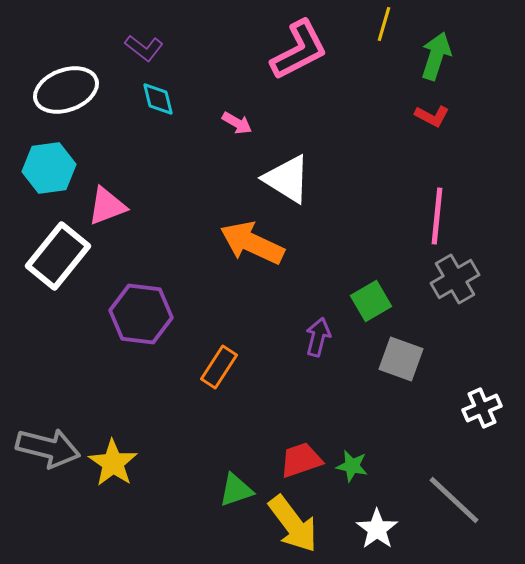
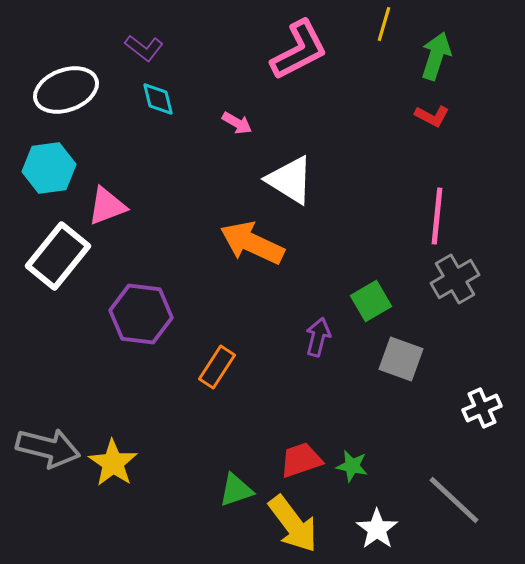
white triangle: moved 3 px right, 1 px down
orange rectangle: moved 2 px left
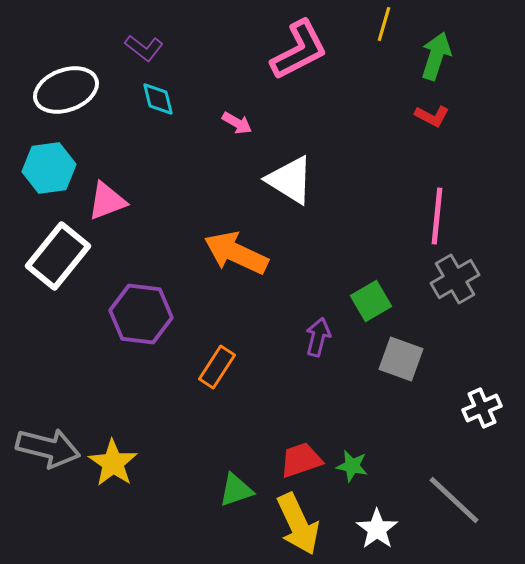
pink triangle: moved 5 px up
orange arrow: moved 16 px left, 10 px down
yellow arrow: moved 5 px right; rotated 12 degrees clockwise
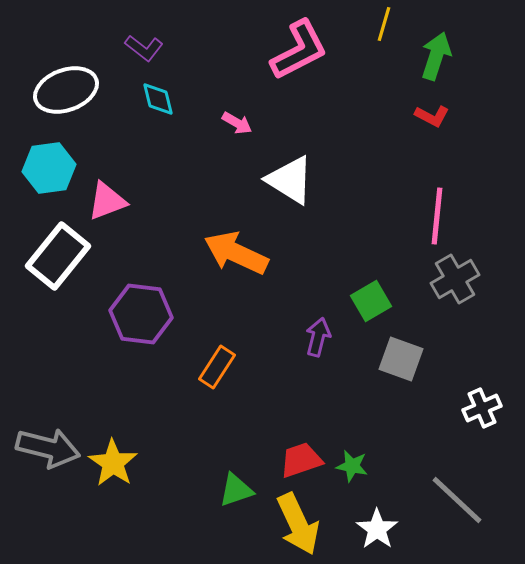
gray line: moved 3 px right
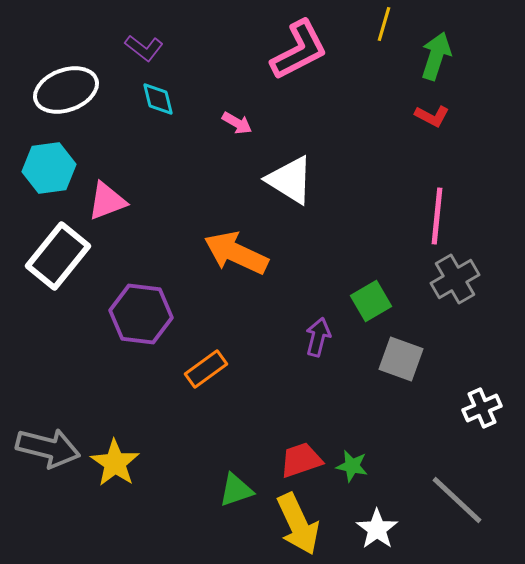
orange rectangle: moved 11 px left, 2 px down; rotated 21 degrees clockwise
yellow star: moved 2 px right
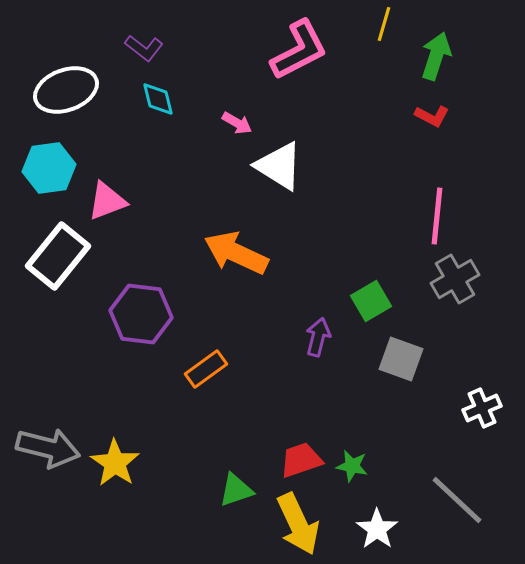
white triangle: moved 11 px left, 14 px up
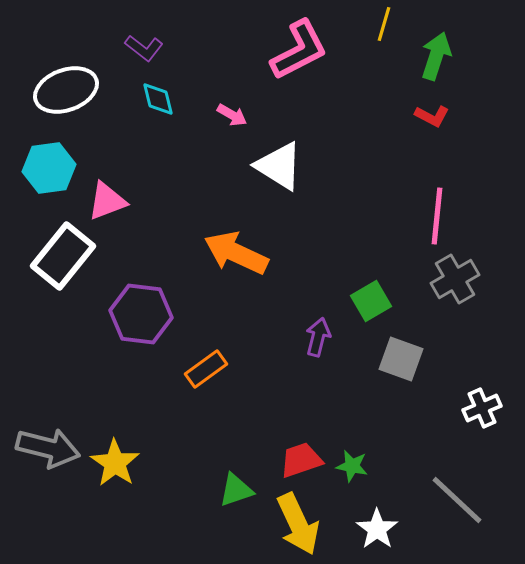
pink arrow: moved 5 px left, 8 px up
white rectangle: moved 5 px right
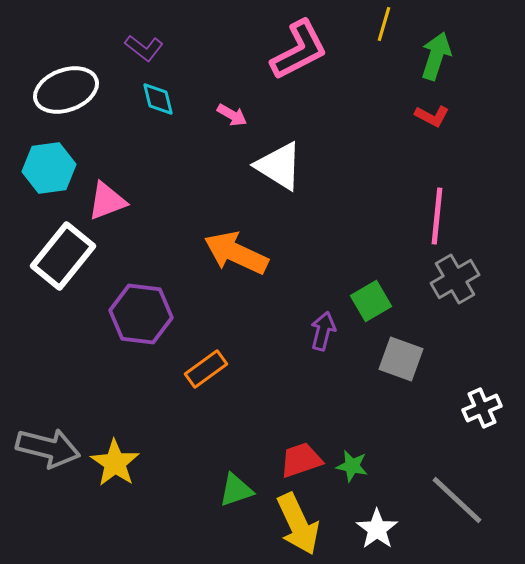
purple arrow: moved 5 px right, 6 px up
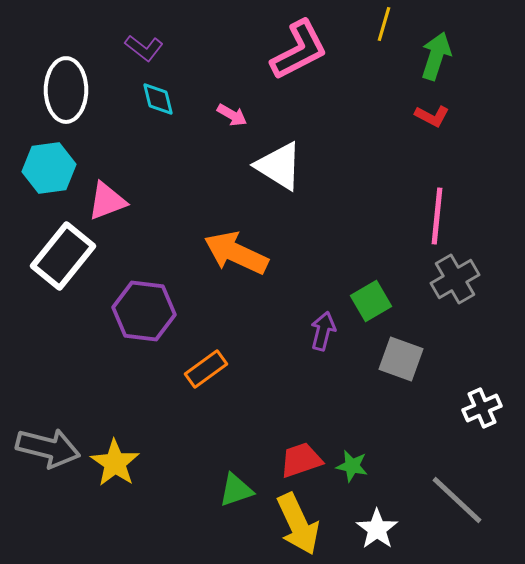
white ellipse: rotated 70 degrees counterclockwise
purple hexagon: moved 3 px right, 3 px up
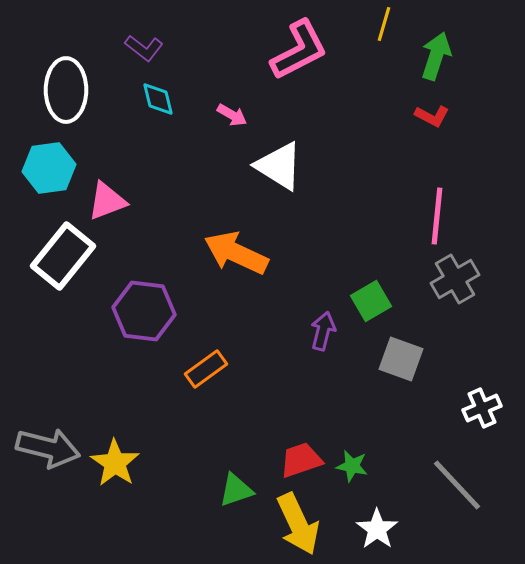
gray line: moved 15 px up; rotated 4 degrees clockwise
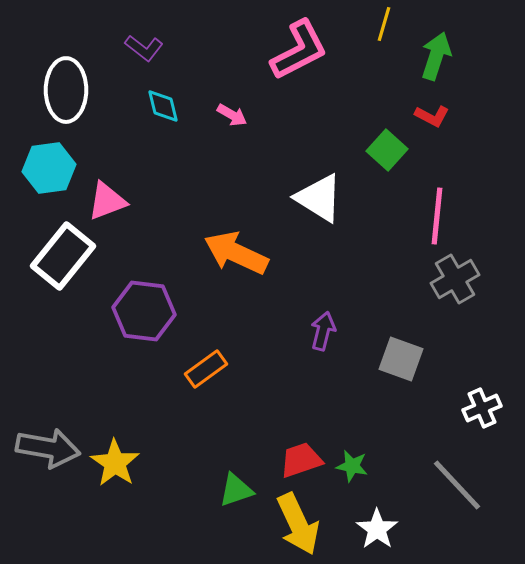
cyan diamond: moved 5 px right, 7 px down
white triangle: moved 40 px right, 32 px down
green square: moved 16 px right, 151 px up; rotated 18 degrees counterclockwise
gray arrow: rotated 4 degrees counterclockwise
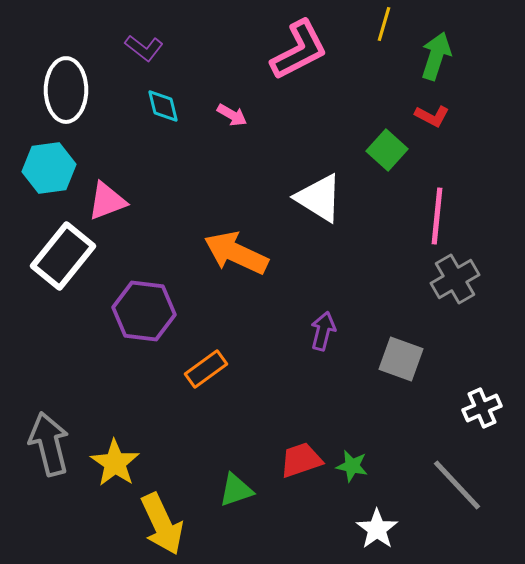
gray arrow: moved 1 px right, 4 px up; rotated 114 degrees counterclockwise
yellow arrow: moved 136 px left
